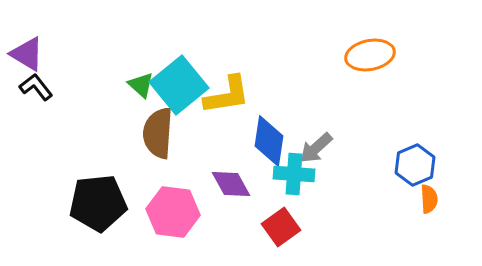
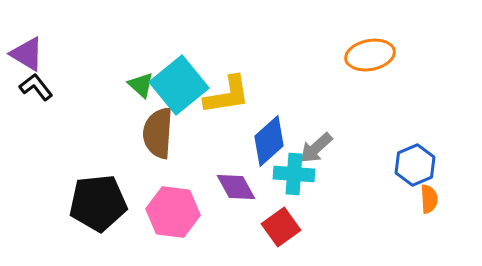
blue diamond: rotated 39 degrees clockwise
purple diamond: moved 5 px right, 3 px down
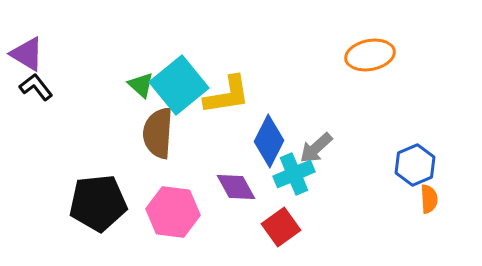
blue diamond: rotated 21 degrees counterclockwise
cyan cross: rotated 27 degrees counterclockwise
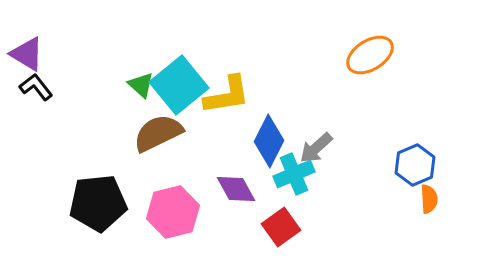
orange ellipse: rotated 21 degrees counterclockwise
brown semicircle: rotated 60 degrees clockwise
purple diamond: moved 2 px down
pink hexagon: rotated 21 degrees counterclockwise
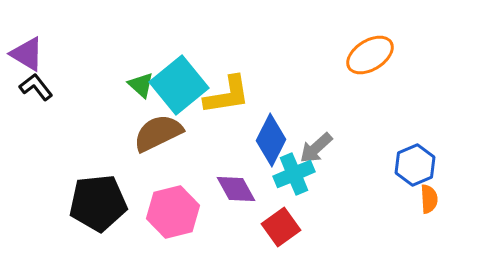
blue diamond: moved 2 px right, 1 px up
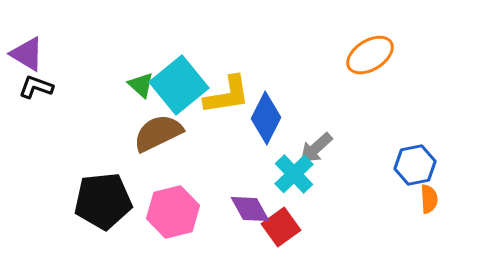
black L-shape: rotated 32 degrees counterclockwise
blue diamond: moved 5 px left, 22 px up
blue hexagon: rotated 12 degrees clockwise
cyan cross: rotated 21 degrees counterclockwise
purple diamond: moved 14 px right, 20 px down
black pentagon: moved 5 px right, 2 px up
